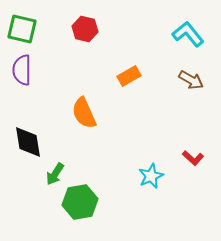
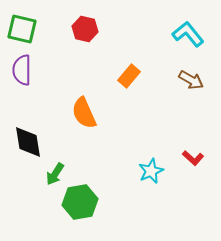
orange rectangle: rotated 20 degrees counterclockwise
cyan star: moved 5 px up
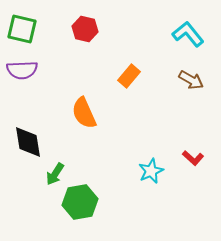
purple semicircle: rotated 92 degrees counterclockwise
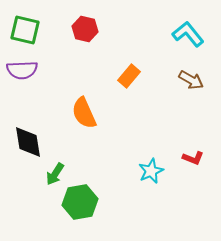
green square: moved 3 px right, 1 px down
red L-shape: rotated 20 degrees counterclockwise
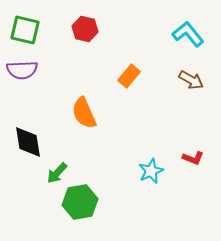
green arrow: moved 2 px right, 1 px up; rotated 10 degrees clockwise
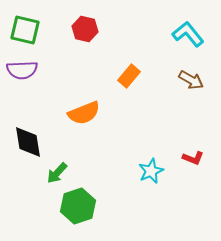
orange semicircle: rotated 88 degrees counterclockwise
green hexagon: moved 2 px left, 4 px down; rotated 8 degrees counterclockwise
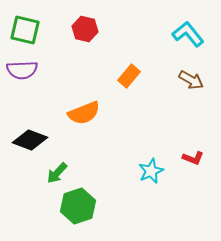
black diamond: moved 2 px right, 2 px up; rotated 60 degrees counterclockwise
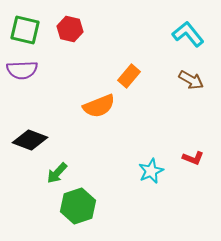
red hexagon: moved 15 px left
orange semicircle: moved 15 px right, 7 px up
